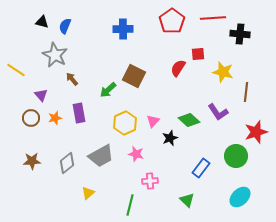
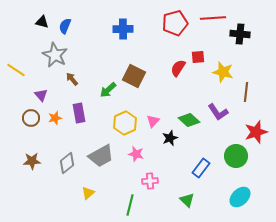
red pentagon: moved 3 px right, 2 px down; rotated 20 degrees clockwise
red square: moved 3 px down
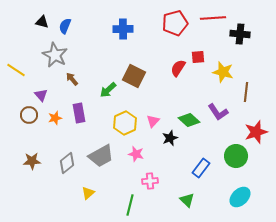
brown circle: moved 2 px left, 3 px up
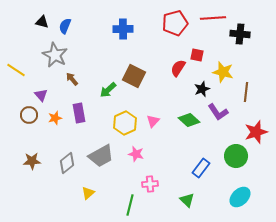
red square: moved 1 px left, 2 px up; rotated 16 degrees clockwise
black star: moved 32 px right, 49 px up
pink cross: moved 3 px down
